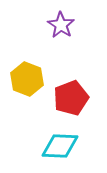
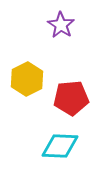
yellow hexagon: rotated 12 degrees clockwise
red pentagon: rotated 16 degrees clockwise
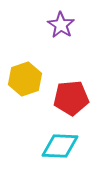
yellow hexagon: moved 2 px left; rotated 8 degrees clockwise
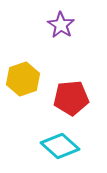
yellow hexagon: moved 2 px left
cyan diamond: rotated 39 degrees clockwise
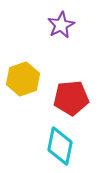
purple star: rotated 12 degrees clockwise
cyan diamond: rotated 60 degrees clockwise
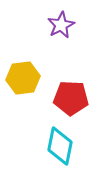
yellow hexagon: moved 1 px up; rotated 12 degrees clockwise
red pentagon: rotated 8 degrees clockwise
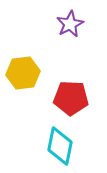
purple star: moved 9 px right, 1 px up
yellow hexagon: moved 5 px up
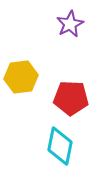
yellow hexagon: moved 2 px left, 4 px down
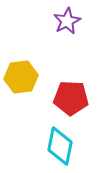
purple star: moved 3 px left, 3 px up
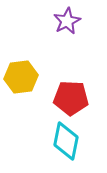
cyan diamond: moved 6 px right, 5 px up
